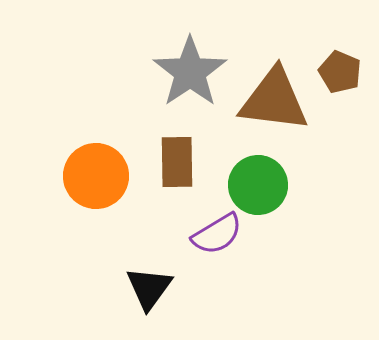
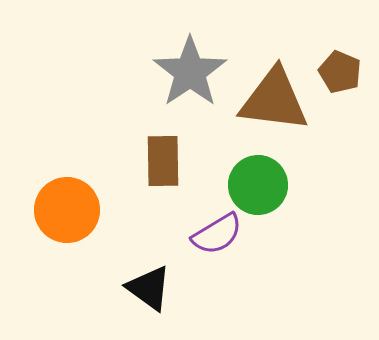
brown rectangle: moved 14 px left, 1 px up
orange circle: moved 29 px left, 34 px down
black triangle: rotated 30 degrees counterclockwise
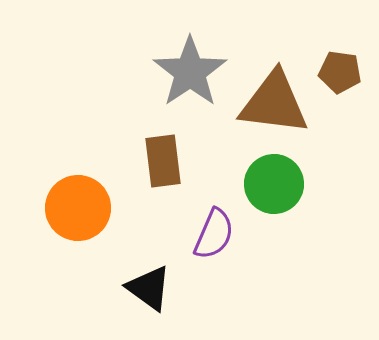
brown pentagon: rotated 15 degrees counterclockwise
brown triangle: moved 3 px down
brown rectangle: rotated 6 degrees counterclockwise
green circle: moved 16 px right, 1 px up
orange circle: moved 11 px right, 2 px up
purple semicircle: moved 3 px left; rotated 36 degrees counterclockwise
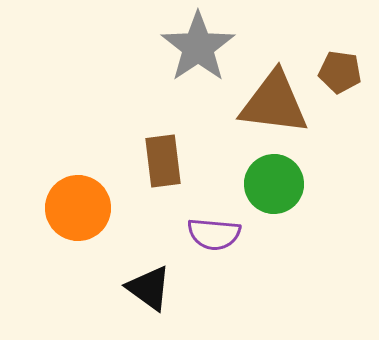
gray star: moved 8 px right, 25 px up
purple semicircle: rotated 72 degrees clockwise
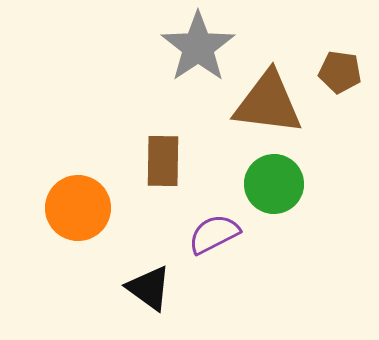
brown triangle: moved 6 px left
brown rectangle: rotated 8 degrees clockwise
purple semicircle: rotated 148 degrees clockwise
